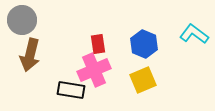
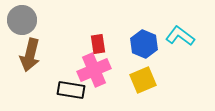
cyan L-shape: moved 14 px left, 2 px down
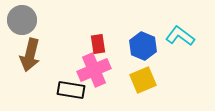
blue hexagon: moved 1 px left, 2 px down
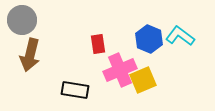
blue hexagon: moved 6 px right, 7 px up
pink cross: moved 26 px right
black rectangle: moved 4 px right
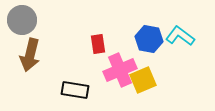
blue hexagon: rotated 12 degrees counterclockwise
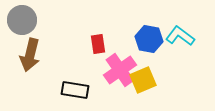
pink cross: rotated 12 degrees counterclockwise
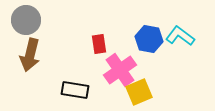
gray circle: moved 4 px right
red rectangle: moved 1 px right
yellow square: moved 4 px left, 12 px down
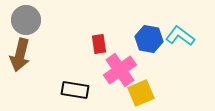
brown arrow: moved 10 px left
yellow square: moved 2 px right, 1 px down
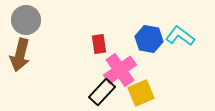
black rectangle: moved 27 px right, 2 px down; rotated 56 degrees counterclockwise
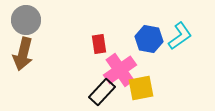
cyan L-shape: rotated 108 degrees clockwise
brown arrow: moved 3 px right, 1 px up
yellow square: moved 5 px up; rotated 12 degrees clockwise
